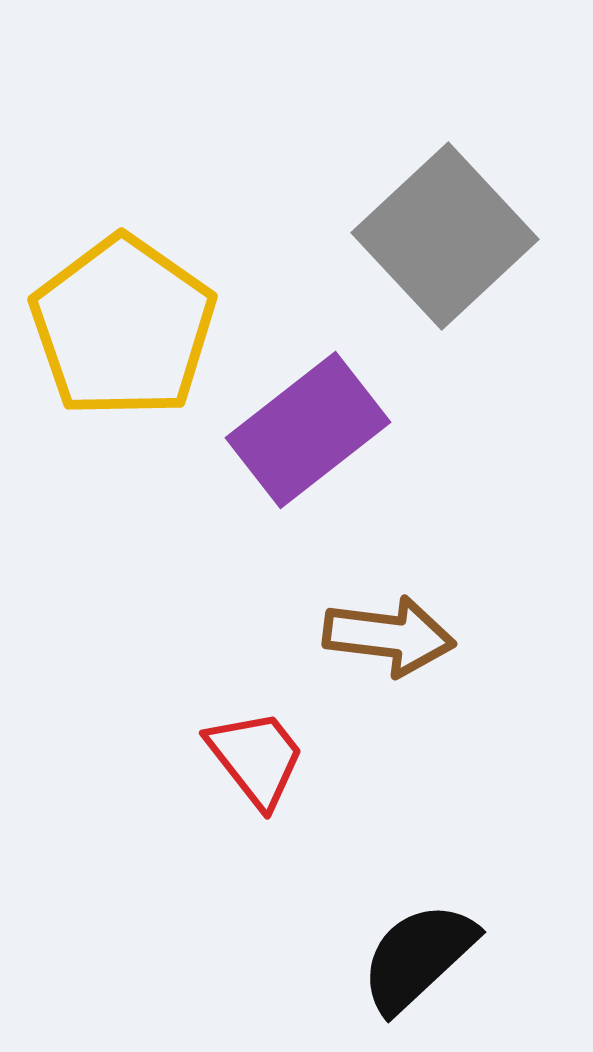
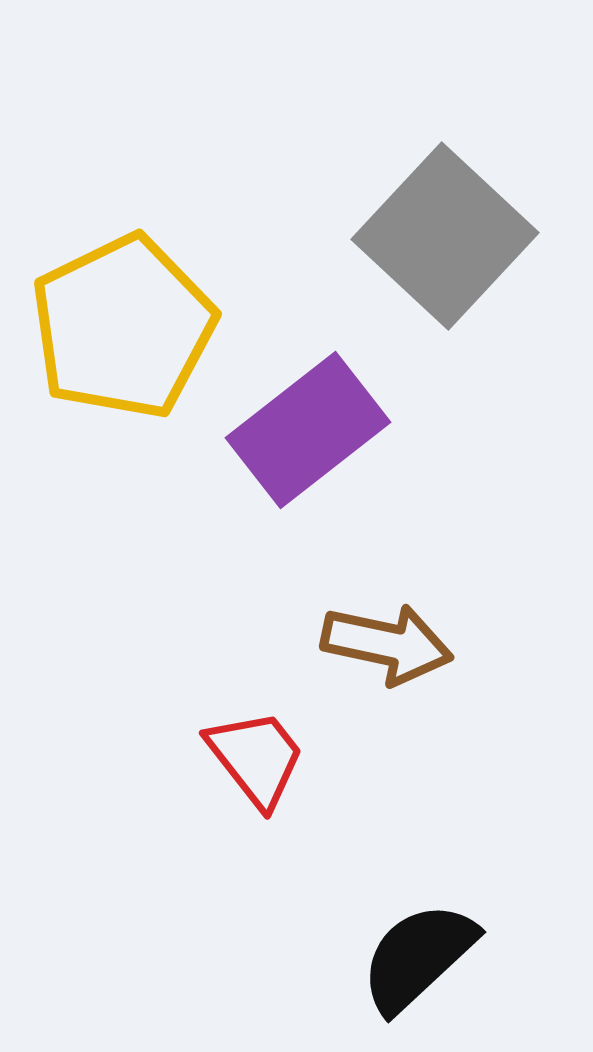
gray square: rotated 4 degrees counterclockwise
yellow pentagon: rotated 11 degrees clockwise
brown arrow: moved 2 px left, 8 px down; rotated 5 degrees clockwise
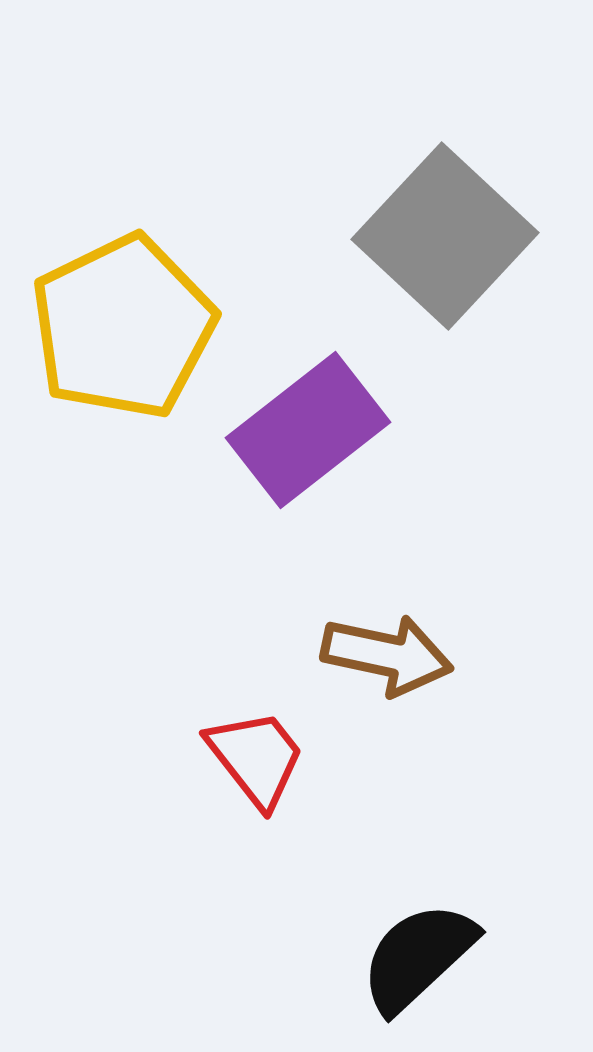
brown arrow: moved 11 px down
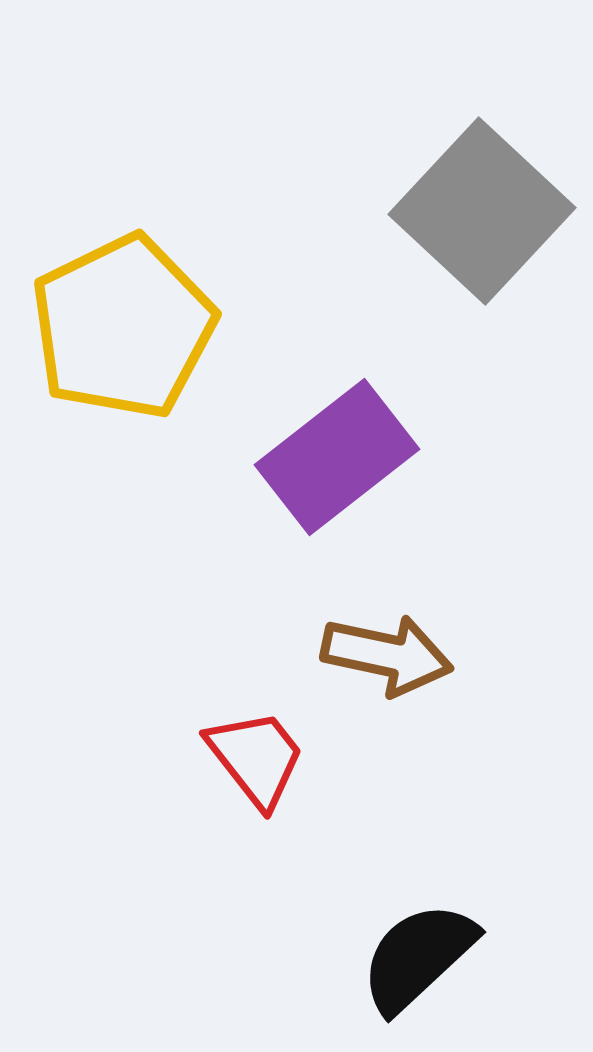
gray square: moved 37 px right, 25 px up
purple rectangle: moved 29 px right, 27 px down
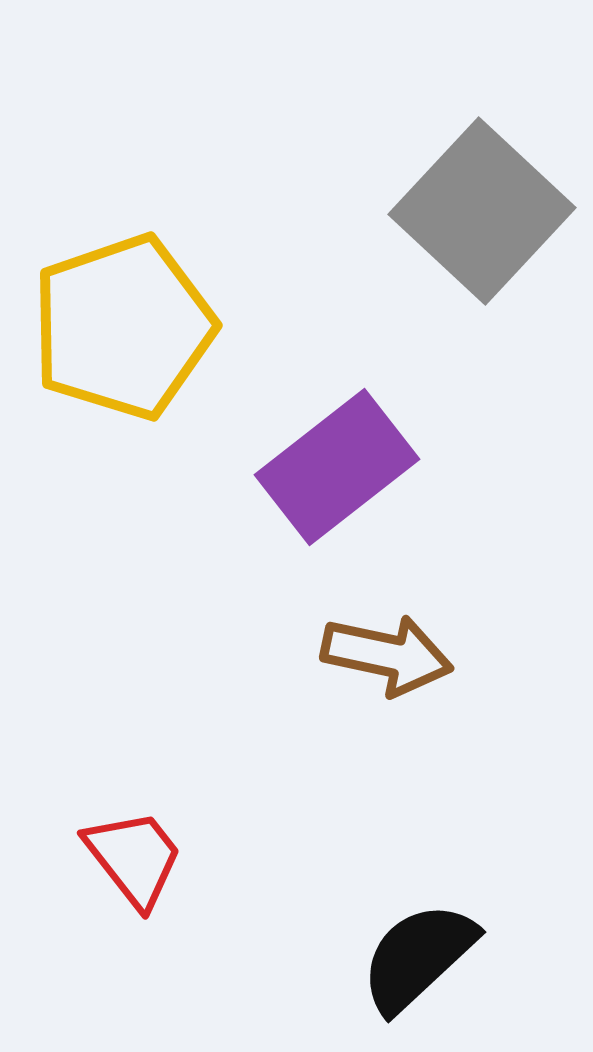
yellow pentagon: rotated 7 degrees clockwise
purple rectangle: moved 10 px down
red trapezoid: moved 122 px left, 100 px down
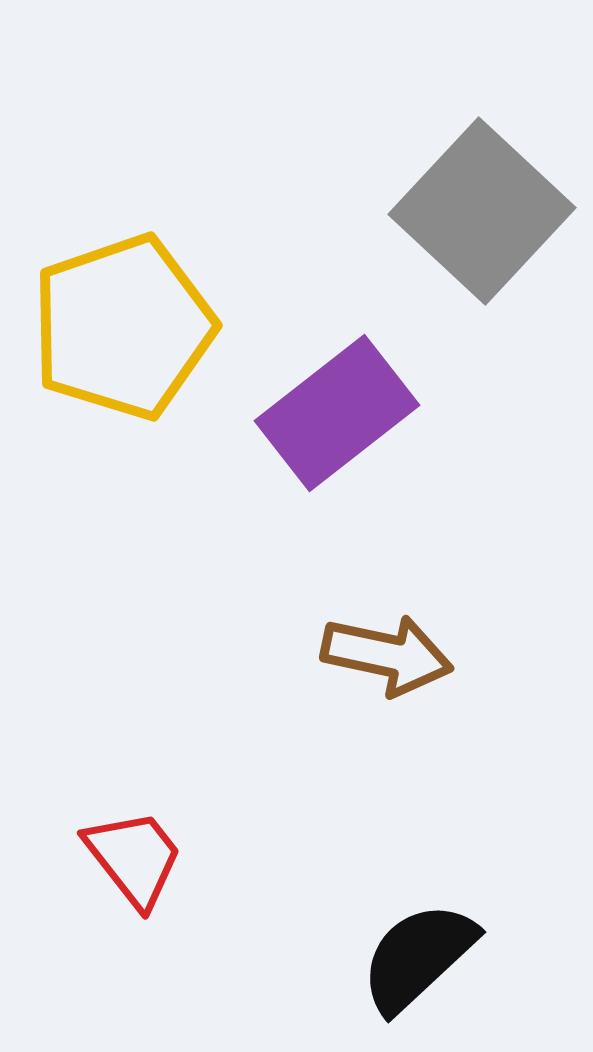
purple rectangle: moved 54 px up
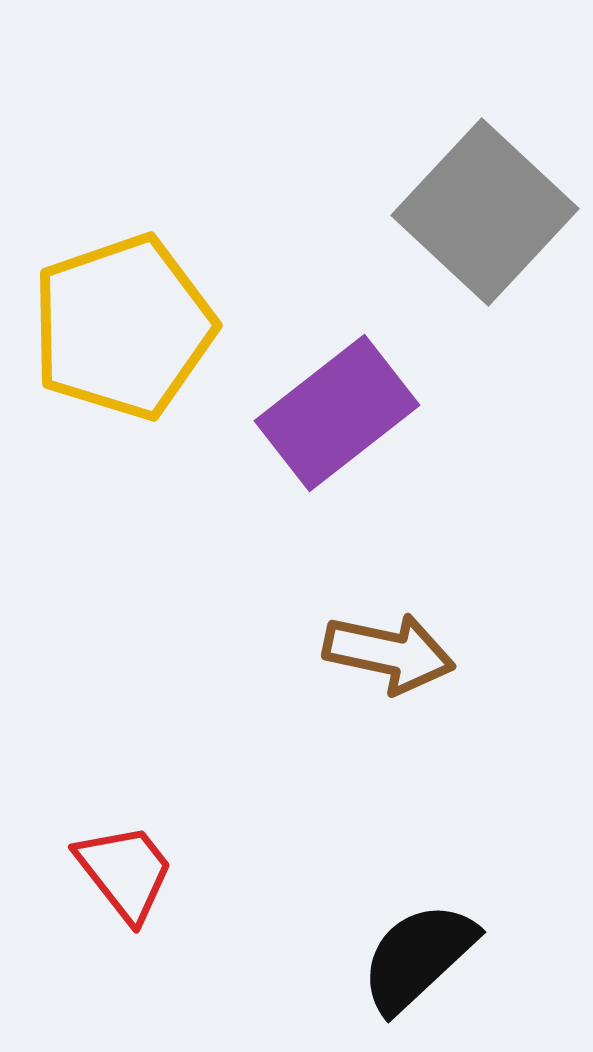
gray square: moved 3 px right, 1 px down
brown arrow: moved 2 px right, 2 px up
red trapezoid: moved 9 px left, 14 px down
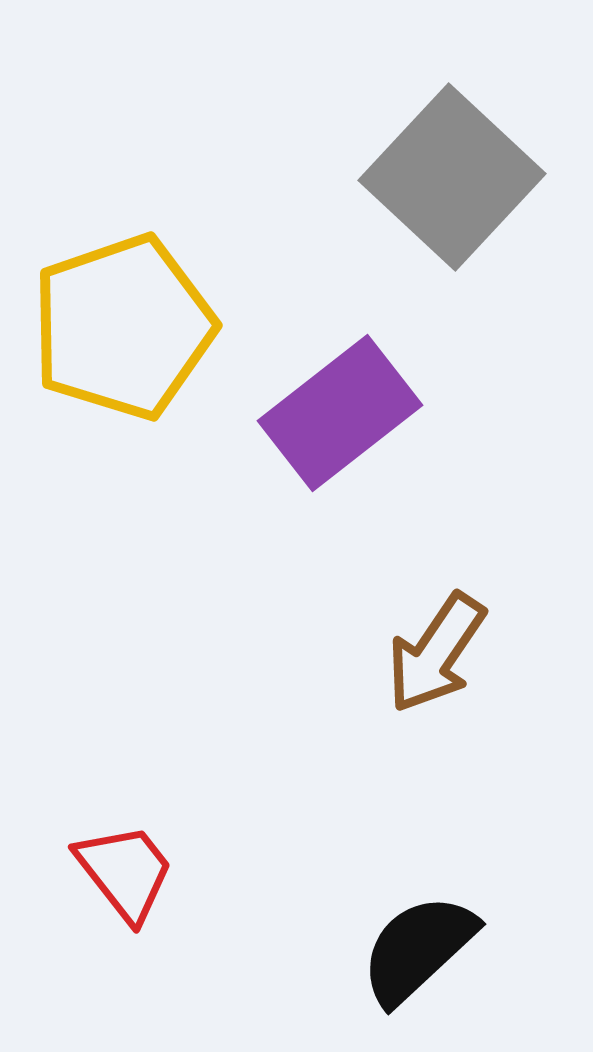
gray square: moved 33 px left, 35 px up
purple rectangle: moved 3 px right
brown arrow: moved 47 px right; rotated 112 degrees clockwise
black semicircle: moved 8 px up
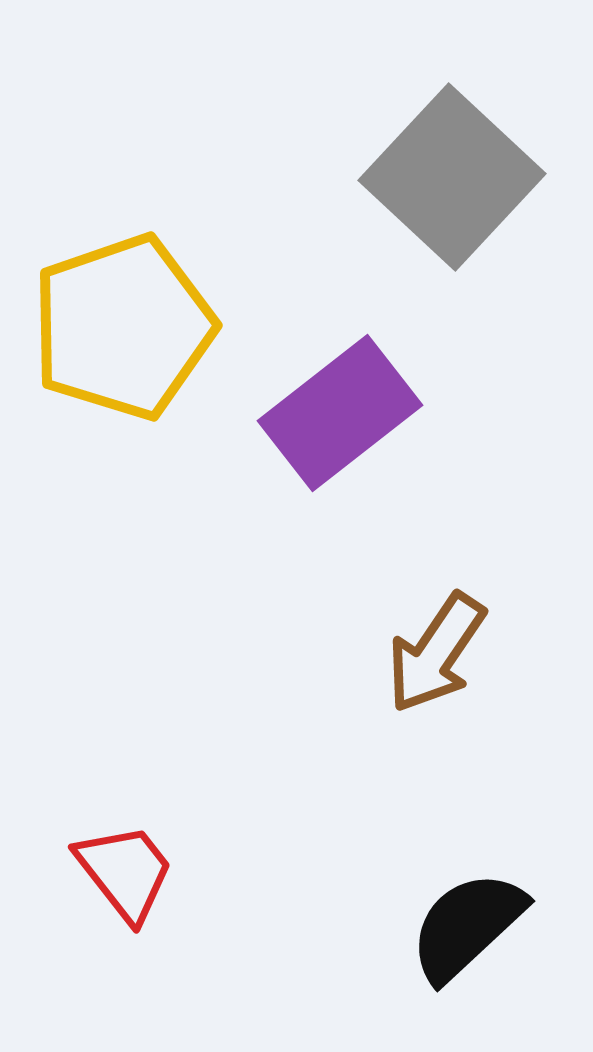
black semicircle: moved 49 px right, 23 px up
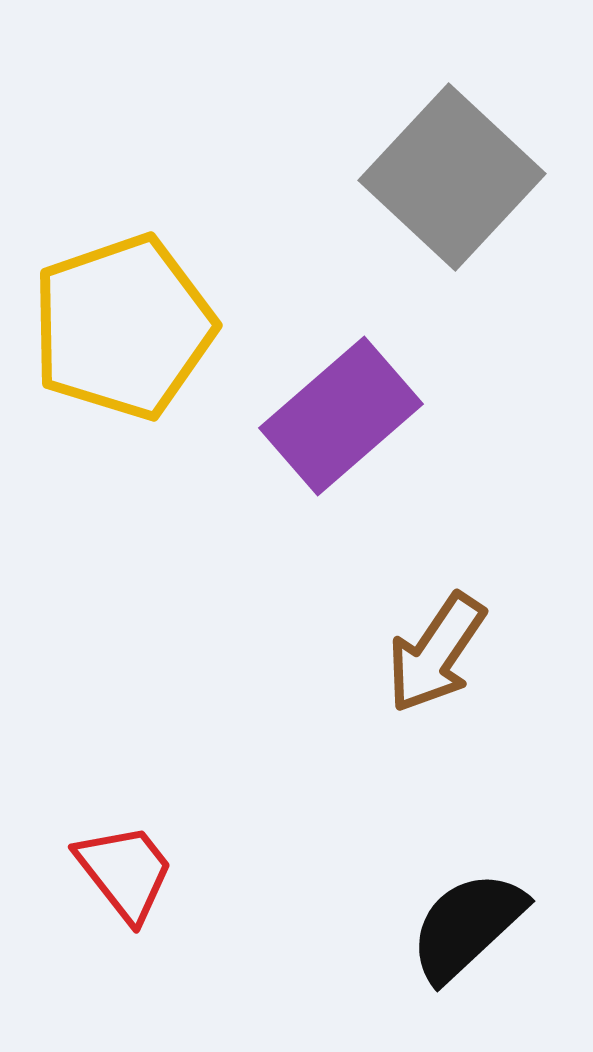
purple rectangle: moved 1 px right, 3 px down; rotated 3 degrees counterclockwise
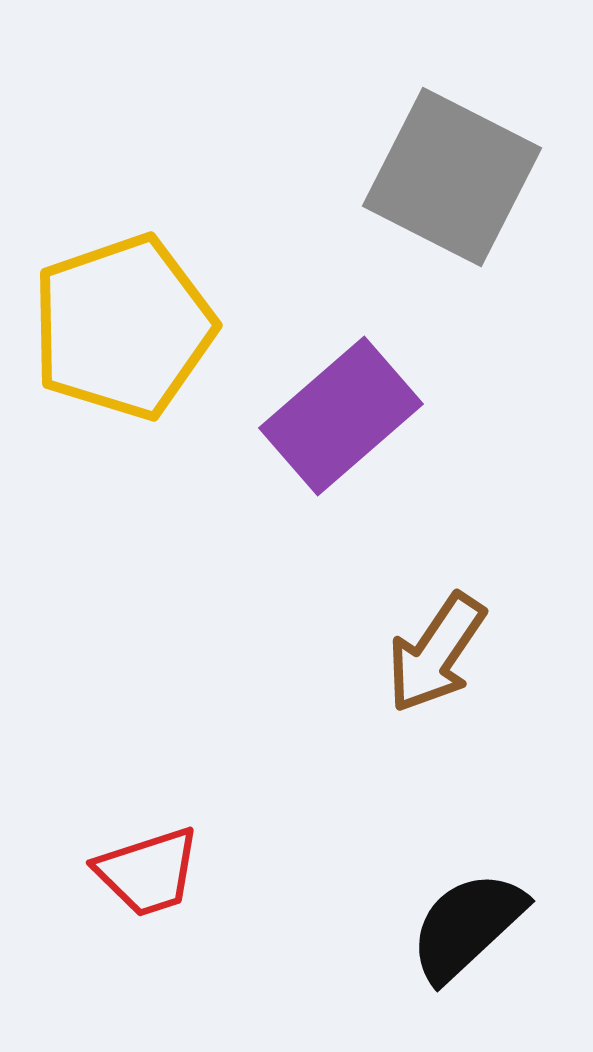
gray square: rotated 16 degrees counterclockwise
red trapezoid: moved 23 px right; rotated 110 degrees clockwise
